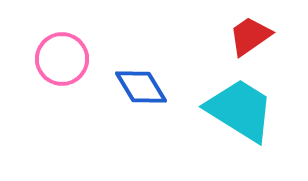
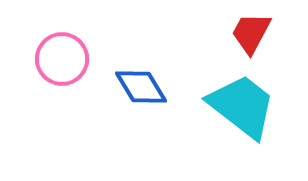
red trapezoid: moved 1 px right, 3 px up; rotated 27 degrees counterclockwise
cyan trapezoid: moved 2 px right, 4 px up; rotated 6 degrees clockwise
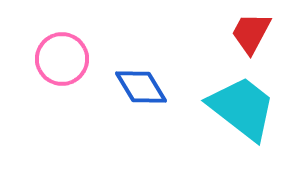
cyan trapezoid: moved 2 px down
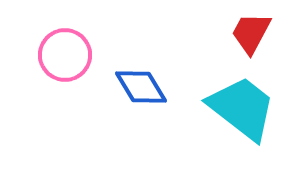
pink circle: moved 3 px right, 4 px up
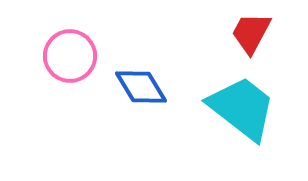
pink circle: moved 5 px right, 1 px down
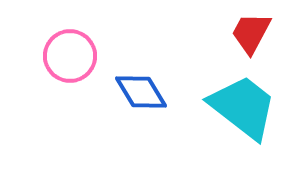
blue diamond: moved 5 px down
cyan trapezoid: moved 1 px right, 1 px up
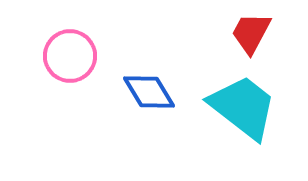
blue diamond: moved 8 px right
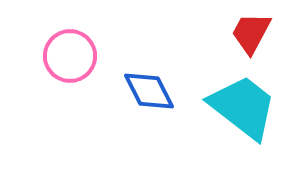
blue diamond: moved 1 px up; rotated 4 degrees clockwise
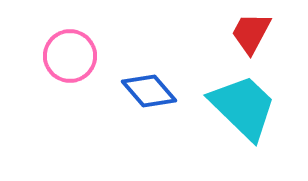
blue diamond: rotated 14 degrees counterclockwise
cyan trapezoid: rotated 6 degrees clockwise
